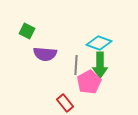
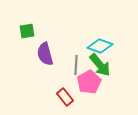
green square: rotated 35 degrees counterclockwise
cyan diamond: moved 1 px right, 3 px down
purple semicircle: rotated 70 degrees clockwise
green arrow: rotated 40 degrees counterclockwise
red rectangle: moved 6 px up
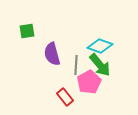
purple semicircle: moved 7 px right
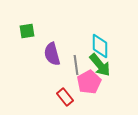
cyan diamond: rotated 70 degrees clockwise
gray line: rotated 12 degrees counterclockwise
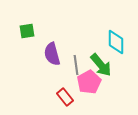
cyan diamond: moved 16 px right, 4 px up
green arrow: moved 1 px right
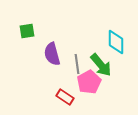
gray line: moved 1 px right, 1 px up
red rectangle: rotated 18 degrees counterclockwise
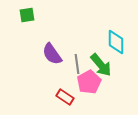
green square: moved 16 px up
purple semicircle: rotated 20 degrees counterclockwise
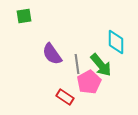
green square: moved 3 px left, 1 px down
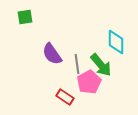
green square: moved 1 px right, 1 px down
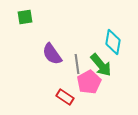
cyan diamond: moved 3 px left; rotated 10 degrees clockwise
